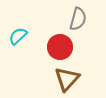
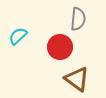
gray semicircle: rotated 10 degrees counterclockwise
brown triangle: moved 10 px right; rotated 36 degrees counterclockwise
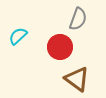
gray semicircle: rotated 15 degrees clockwise
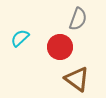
cyan semicircle: moved 2 px right, 2 px down
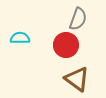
cyan semicircle: rotated 42 degrees clockwise
red circle: moved 6 px right, 2 px up
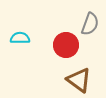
gray semicircle: moved 12 px right, 5 px down
brown triangle: moved 2 px right, 1 px down
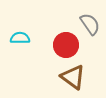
gray semicircle: rotated 55 degrees counterclockwise
brown triangle: moved 6 px left, 3 px up
